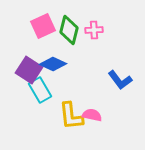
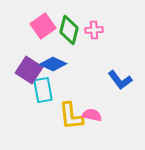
pink square: rotated 10 degrees counterclockwise
cyan rectangle: moved 3 px right; rotated 20 degrees clockwise
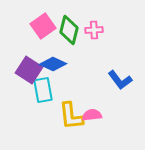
pink semicircle: rotated 18 degrees counterclockwise
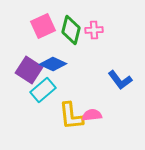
pink square: rotated 10 degrees clockwise
green diamond: moved 2 px right
cyan rectangle: rotated 60 degrees clockwise
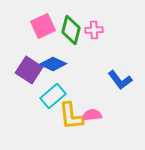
cyan rectangle: moved 10 px right, 6 px down
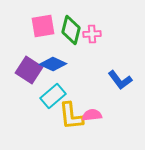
pink square: rotated 15 degrees clockwise
pink cross: moved 2 px left, 4 px down
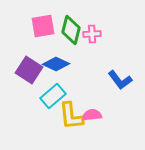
blue diamond: moved 3 px right
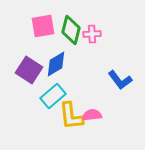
blue diamond: rotated 56 degrees counterclockwise
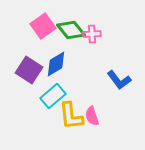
pink square: rotated 25 degrees counterclockwise
green diamond: rotated 52 degrees counterclockwise
blue L-shape: moved 1 px left
pink semicircle: moved 1 px down; rotated 102 degrees counterclockwise
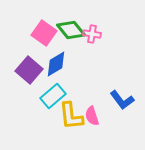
pink square: moved 1 px right, 7 px down; rotated 20 degrees counterclockwise
pink cross: rotated 12 degrees clockwise
purple square: rotated 8 degrees clockwise
blue L-shape: moved 3 px right, 20 px down
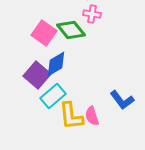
pink cross: moved 20 px up
purple square: moved 8 px right, 5 px down
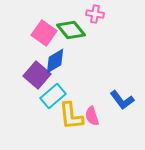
pink cross: moved 3 px right
blue diamond: moved 1 px left, 3 px up
